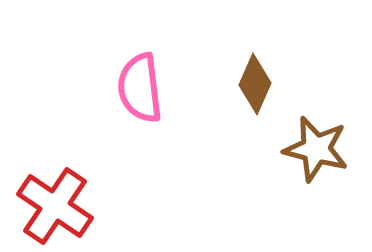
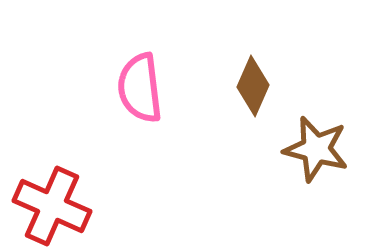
brown diamond: moved 2 px left, 2 px down
red cross: moved 3 px left; rotated 10 degrees counterclockwise
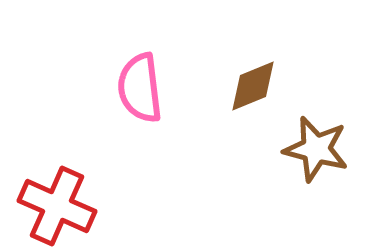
brown diamond: rotated 44 degrees clockwise
red cross: moved 5 px right
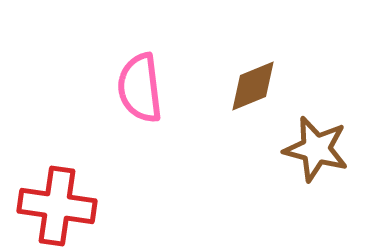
red cross: rotated 16 degrees counterclockwise
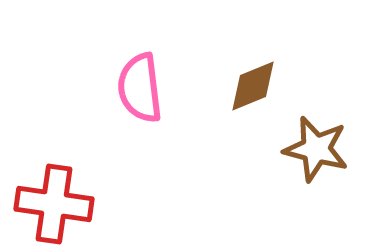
red cross: moved 3 px left, 2 px up
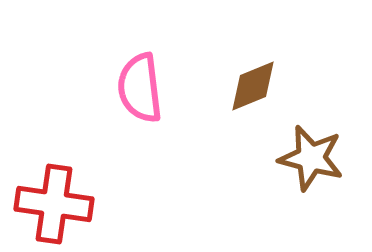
brown star: moved 5 px left, 9 px down
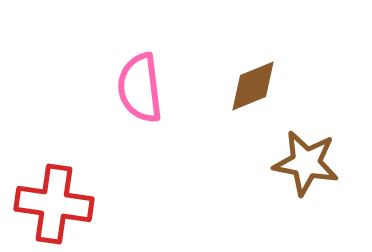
brown star: moved 5 px left, 5 px down; rotated 4 degrees counterclockwise
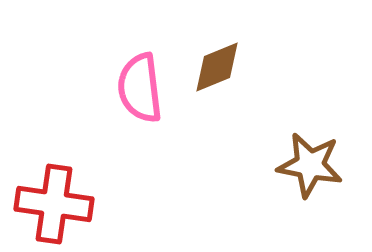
brown diamond: moved 36 px left, 19 px up
brown star: moved 4 px right, 2 px down
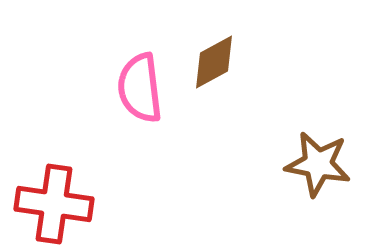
brown diamond: moved 3 px left, 5 px up; rotated 6 degrees counterclockwise
brown star: moved 8 px right, 1 px up
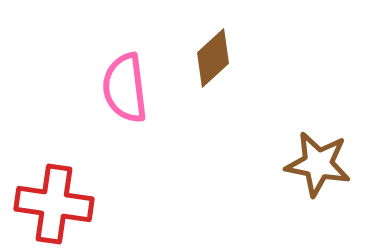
brown diamond: moved 1 px left, 4 px up; rotated 14 degrees counterclockwise
pink semicircle: moved 15 px left
